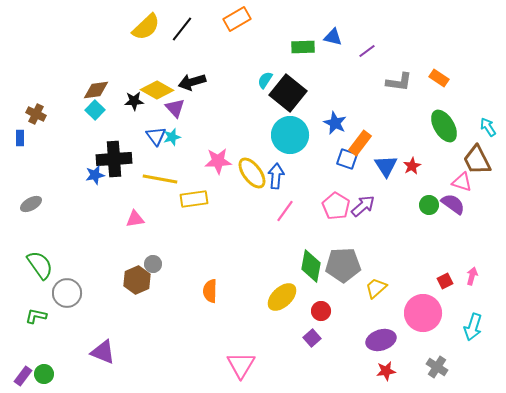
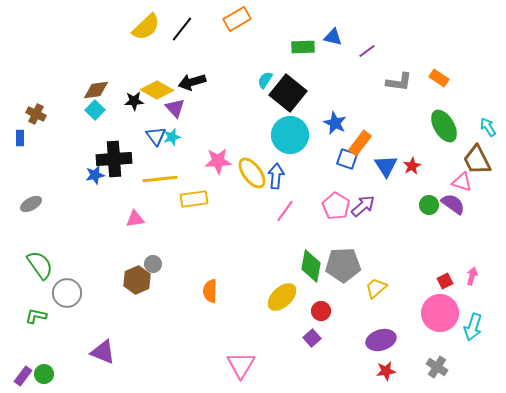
yellow line at (160, 179): rotated 16 degrees counterclockwise
pink circle at (423, 313): moved 17 px right
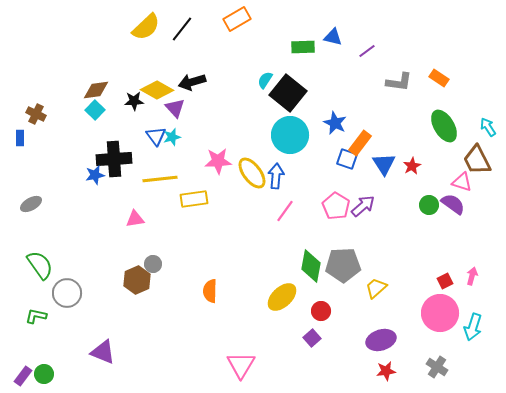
blue triangle at (386, 166): moved 2 px left, 2 px up
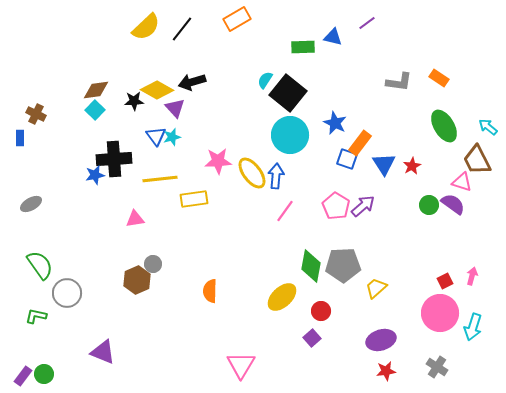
purple line at (367, 51): moved 28 px up
cyan arrow at (488, 127): rotated 18 degrees counterclockwise
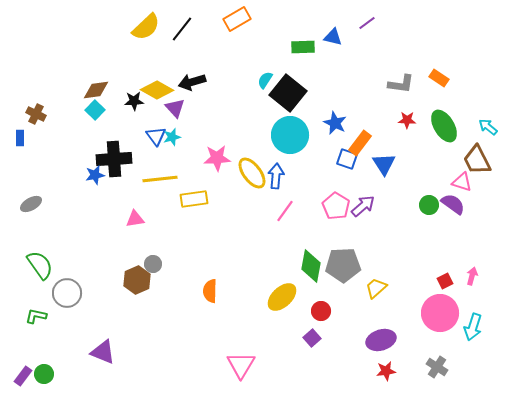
gray L-shape at (399, 82): moved 2 px right, 2 px down
pink star at (218, 161): moved 1 px left, 3 px up
red star at (412, 166): moved 5 px left, 46 px up; rotated 30 degrees clockwise
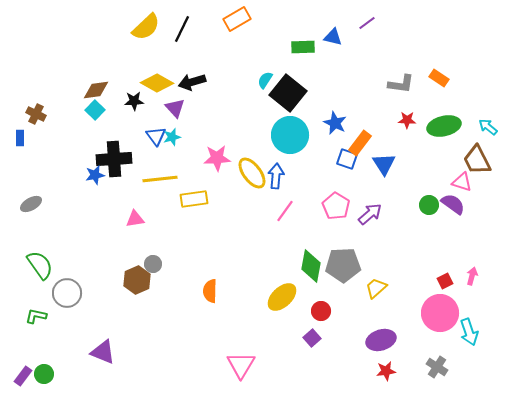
black line at (182, 29): rotated 12 degrees counterclockwise
yellow diamond at (157, 90): moved 7 px up
green ellipse at (444, 126): rotated 72 degrees counterclockwise
purple arrow at (363, 206): moved 7 px right, 8 px down
cyan arrow at (473, 327): moved 4 px left, 5 px down; rotated 36 degrees counterclockwise
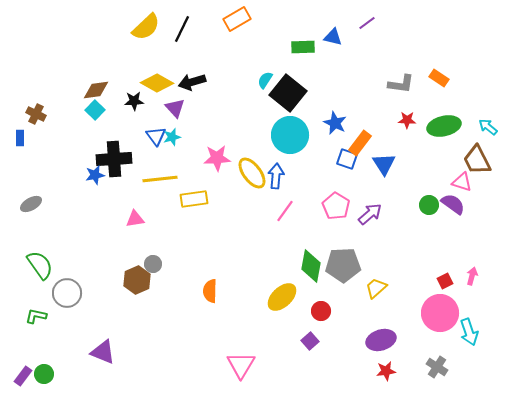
purple square at (312, 338): moved 2 px left, 3 px down
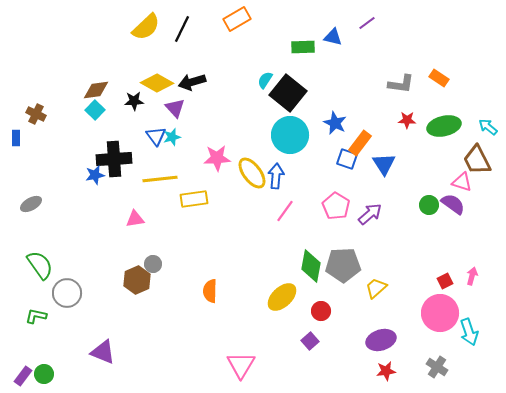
blue rectangle at (20, 138): moved 4 px left
